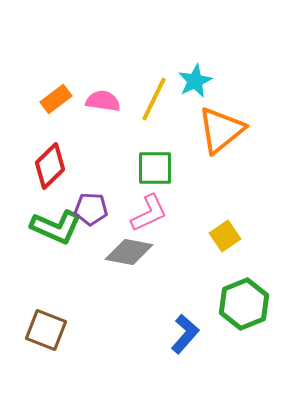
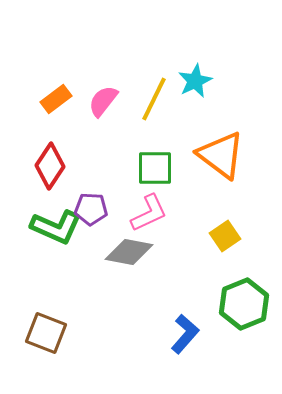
pink semicircle: rotated 60 degrees counterclockwise
orange triangle: moved 25 px down; rotated 44 degrees counterclockwise
red diamond: rotated 12 degrees counterclockwise
brown square: moved 3 px down
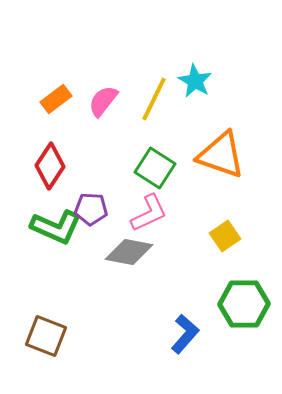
cyan star: rotated 16 degrees counterclockwise
orange triangle: rotated 18 degrees counterclockwise
green square: rotated 33 degrees clockwise
green hexagon: rotated 21 degrees clockwise
brown square: moved 3 px down
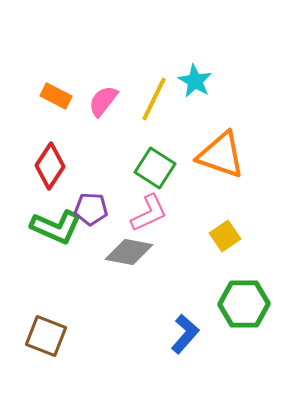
orange rectangle: moved 3 px up; rotated 64 degrees clockwise
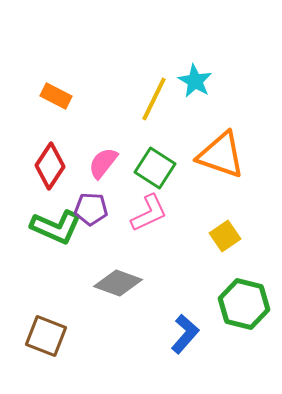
pink semicircle: moved 62 px down
gray diamond: moved 11 px left, 31 px down; rotated 9 degrees clockwise
green hexagon: rotated 15 degrees clockwise
